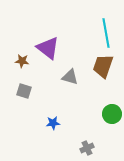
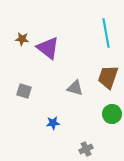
brown star: moved 22 px up
brown trapezoid: moved 5 px right, 11 px down
gray triangle: moved 5 px right, 11 px down
gray cross: moved 1 px left, 1 px down
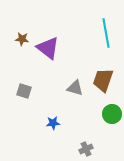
brown trapezoid: moved 5 px left, 3 px down
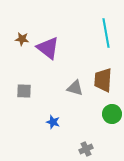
brown trapezoid: rotated 15 degrees counterclockwise
gray square: rotated 14 degrees counterclockwise
blue star: moved 1 px up; rotated 24 degrees clockwise
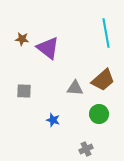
brown trapezoid: rotated 135 degrees counterclockwise
gray triangle: rotated 12 degrees counterclockwise
green circle: moved 13 px left
blue star: moved 2 px up
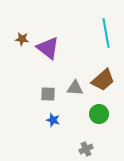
gray square: moved 24 px right, 3 px down
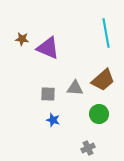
purple triangle: rotated 15 degrees counterclockwise
gray cross: moved 2 px right, 1 px up
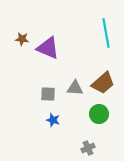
brown trapezoid: moved 3 px down
